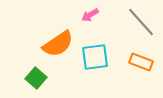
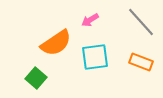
pink arrow: moved 5 px down
orange semicircle: moved 2 px left, 1 px up
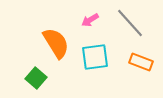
gray line: moved 11 px left, 1 px down
orange semicircle: rotated 88 degrees counterclockwise
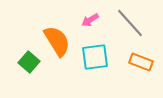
orange semicircle: moved 1 px right, 2 px up
green square: moved 7 px left, 16 px up
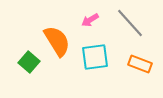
orange rectangle: moved 1 px left, 2 px down
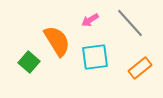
orange rectangle: moved 4 px down; rotated 60 degrees counterclockwise
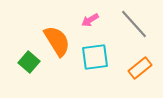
gray line: moved 4 px right, 1 px down
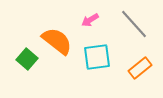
orange semicircle: rotated 20 degrees counterclockwise
cyan square: moved 2 px right
green square: moved 2 px left, 3 px up
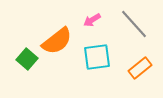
pink arrow: moved 2 px right
orange semicircle: rotated 104 degrees clockwise
